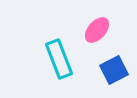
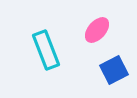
cyan rectangle: moved 13 px left, 9 px up
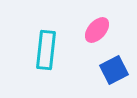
cyan rectangle: rotated 27 degrees clockwise
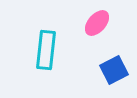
pink ellipse: moved 7 px up
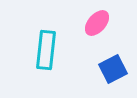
blue square: moved 1 px left, 1 px up
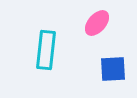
blue square: rotated 24 degrees clockwise
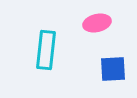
pink ellipse: rotated 36 degrees clockwise
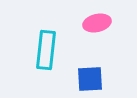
blue square: moved 23 px left, 10 px down
